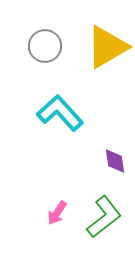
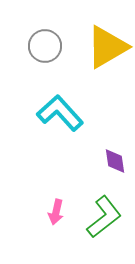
pink arrow: moved 1 px left, 1 px up; rotated 20 degrees counterclockwise
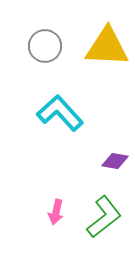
yellow triangle: rotated 33 degrees clockwise
purple diamond: rotated 72 degrees counterclockwise
